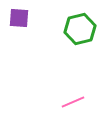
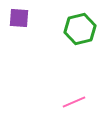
pink line: moved 1 px right
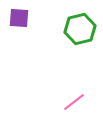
pink line: rotated 15 degrees counterclockwise
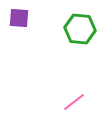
green hexagon: rotated 20 degrees clockwise
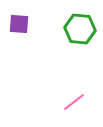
purple square: moved 6 px down
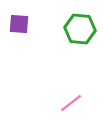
pink line: moved 3 px left, 1 px down
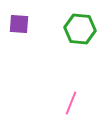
pink line: rotated 30 degrees counterclockwise
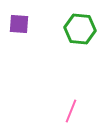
pink line: moved 8 px down
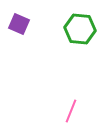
purple square: rotated 20 degrees clockwise
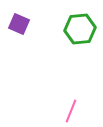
green hexagon: rotated 12 degrees counterclockwise
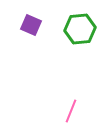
purple square: moved 12 px right, 1 px down
